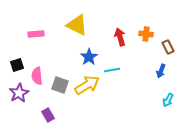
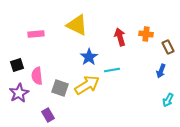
gray square: moved 3 px down
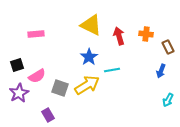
yellow triangle: moved 14 px right
red arrow: moved 1 px left, 1 px up
pink semicircle: rotated 114 degrees counterclockwise
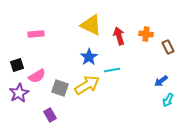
blue arrow: moved 10 px down; rotated 32 degrees clockwise
purple rectangle: moved 2 px right
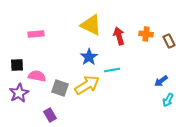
brown rectangle: moved 1 px right, 6 px up
black square: rotated 16 degrees clockwise
pink semicircle: rotated 138 degrees counterclockwise
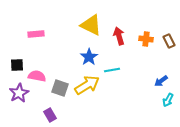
orange cross: moved 5 px down
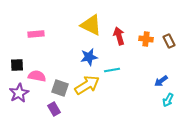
blue star: rotated 24 degrees clockwise
purple rectangle: moved 4 px right, 6 px up
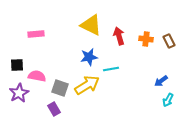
cyan line: moved 1 px left, 1 px up
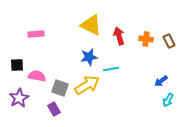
purple star: moved 5 px down
